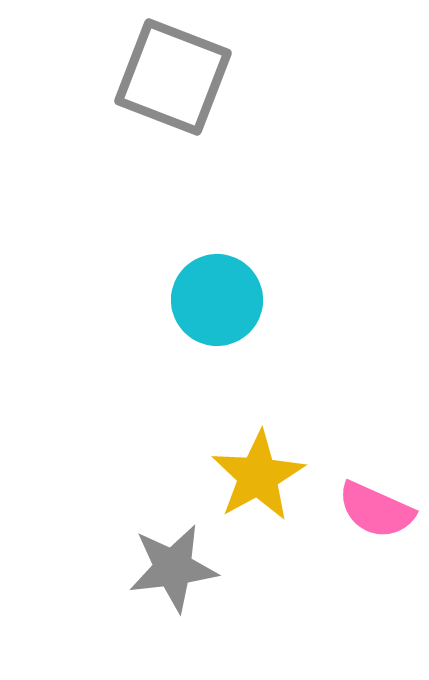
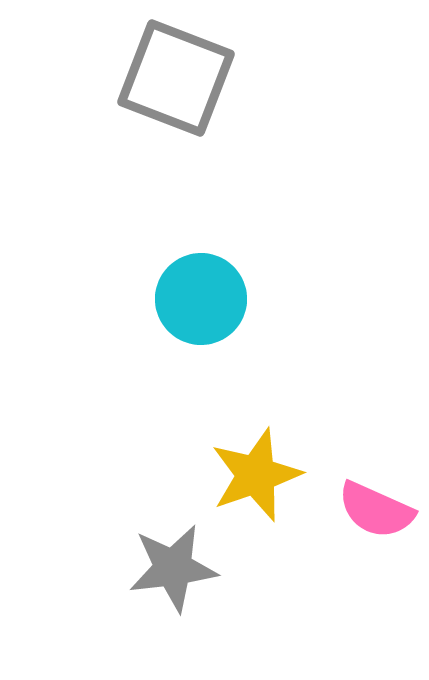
gray square: moved 3 px right, 1 px down
cyan circle: moved 16 px left, 1 px up
yellow star: moved 2 px left, 1 px up; rotated 10 degrees clockwise
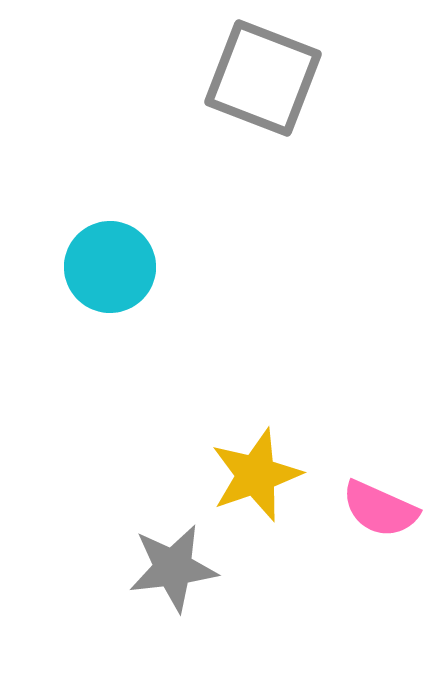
gray square: moved 87 px right
cyan circle: moved 91 px left, 32 px up
pink semicircle: moved 4 px right, 1 px up
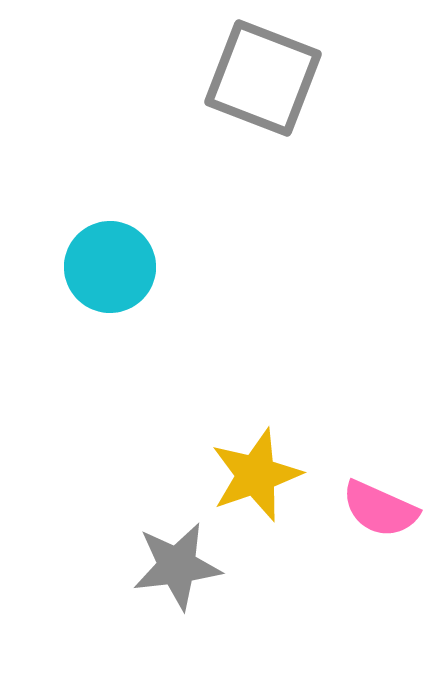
gray star: moved 4 px right, 2 px up
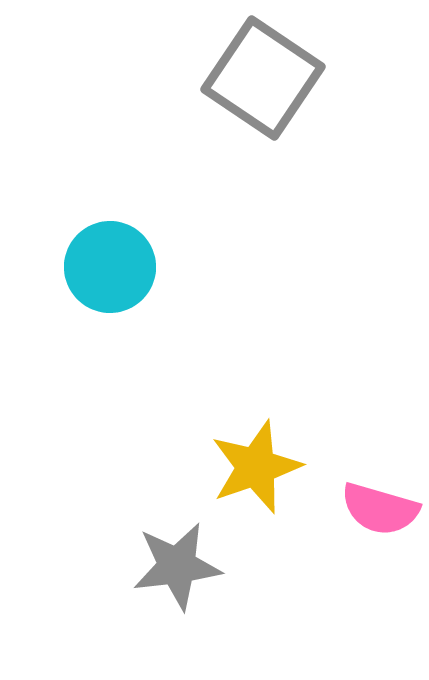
gray square: rotated 13 degrees clockwise
yellow star: moved 8 px up
pink semicircle: rotated 8 degrees counterclockwise
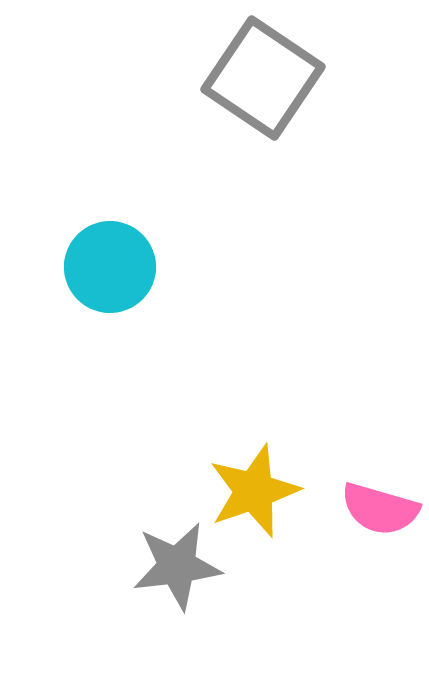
yellow star: moved 2 px left, 24 px down
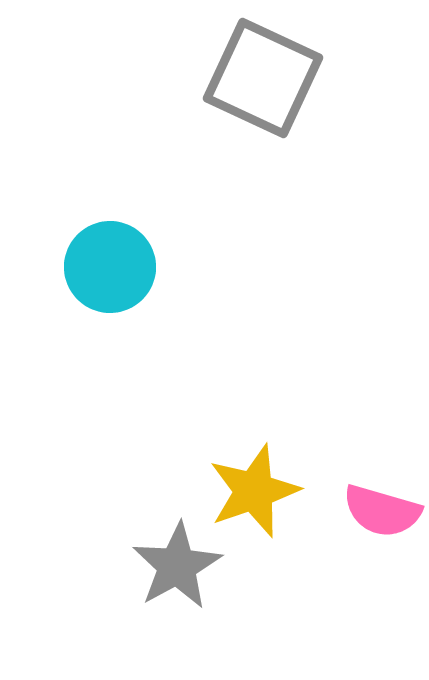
gray square: rotated 9 degrees counterclockwise
pink semicircle: moved 2 px right, 2 px down
gray star: rotated 22 degrees counterclockwise
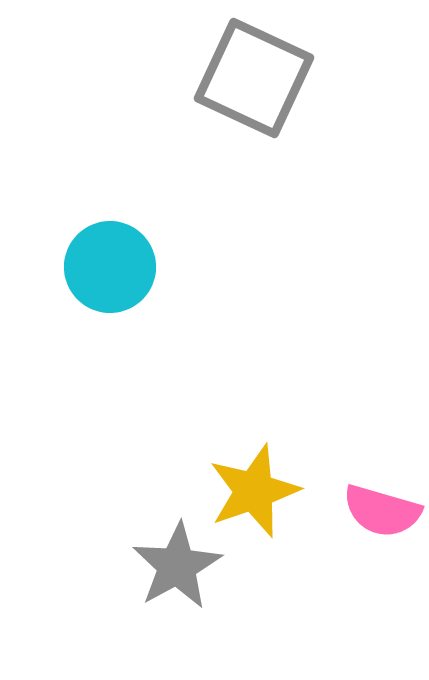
gray square: moved 9 px left
